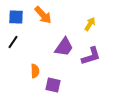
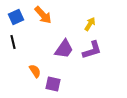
blue square: rotated 28 degrees counterclockwise
black line: rotated 48 degrees counterclockwise
purple trapezoid: moved 2 px down
purple L-shape: moved 1 px right, 6 px up
orange semicircle: rotated 32 degrees counterclockwise
purple square: moved 1 px up
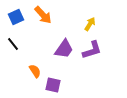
black line: moved 2 px down; rotated 24 degrees counterclockwise
purple square: moved 1 px down
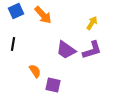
blue square: moved 6 px up
yellow arrow: moved 2 px right, 1 px up
black line: rotated 48 degrees clockwise
purple trapezoid: moved 2 px right, 1 px down; rotated 90 degrees clockwise
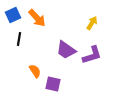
blue square: moved 3 px left, 4 px down
orange arrow: moved 6 px left, 3 px down
black line: moved 6 px right, 5 px up
purple L-shape: moved 5 px down
purple square: moved 1 px up
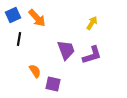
purple trapezoid: rotated 145 degrees counterclockwise
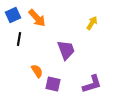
purple L-shape: moved 29 px down
orange semicircle: moved 2 px right
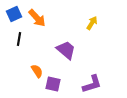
blue square: moved 1 px right, 1 px up
purple trapezoid: rotated 30 degrees counterclockwise
